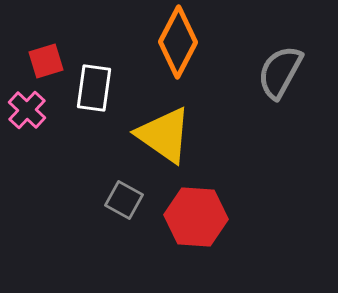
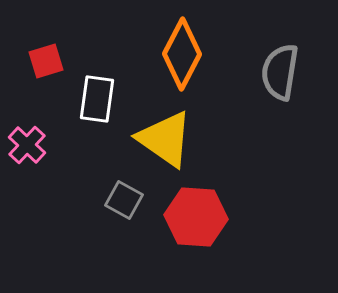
orange diamond: moved 4 px right, 12 px down
gray semicircle: rotated 20 degrees counterclockwise
white rectangle: moved 3 px right, 11 px down
pink cross: moved 35 px down
yellow triangle: moved 1 px right, 4 px down
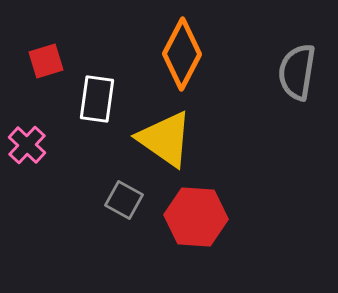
gray semicircle: moved 17 px right
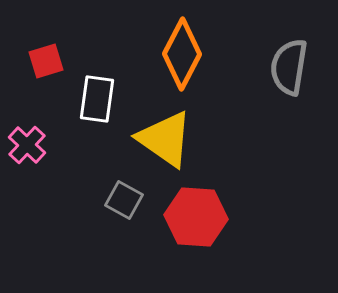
gray semicircle: moved 8 px left, 5 px up
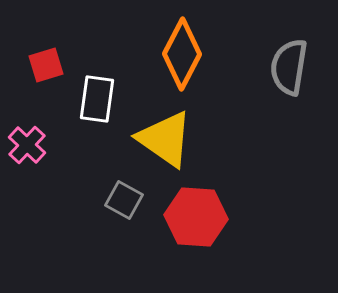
red square: moved 4 px down
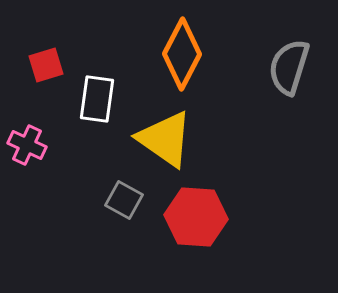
gray semicircle: rotated 8 degrees clockwise
pink cross: rotated 18 degrees counterclockwise
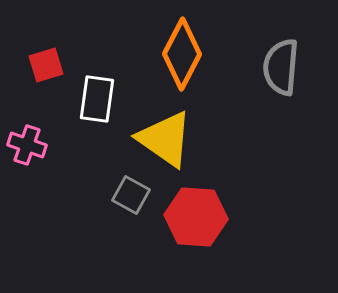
gray semicircle: moved 8 px left; rotated 12 degrees counterclockwise
pink cross: rotated 6 degrees counterclockwise
gray square: moved 7 px right, 5 px up
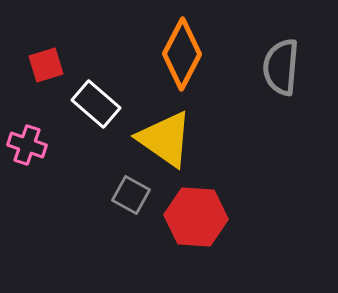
white rectangle: moved 1 px left, 5 px down; rotated 57 degrees counterclockwise
